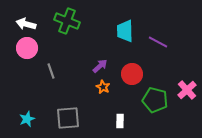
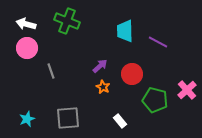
white rectangle: rotated 40 degrees counterclockwise
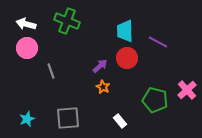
red circle: moved 5 px left, 16 px up
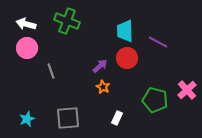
white rectangle: moved 3 px left, 3 px up; rotated 64 degrees clockwise
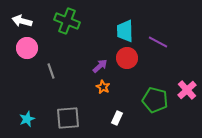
white arrow: moved 4 px left, 3 px up
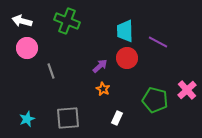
orange star: moved 2 px down
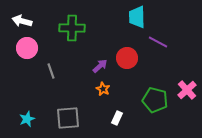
green cross: moved 5 px right, 7 px down; rotated 20 degrees counterclockwise
cyan trapezoid: moved 12 px right, 14 px up
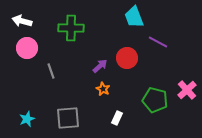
cyan trapezoid: moved 3 px left; rotated 20 degrees counterclockwise
green cross: moved 1 px left
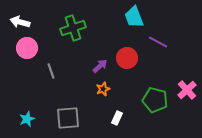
white arrow: moved 2 px left, 1 px down
green cross: moved 2 px right; rotated 20 degrees counterclockwise
orange star: rotated 24 degrees clockwise
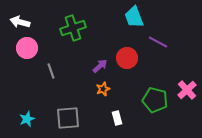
white rectangle: rotated 40 degrees counterclockwise
